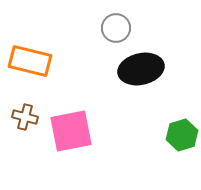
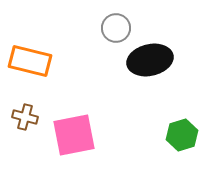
black ellipse: moved 9 px right, 9 px up
pink square: moved 3 px right, 4 px down
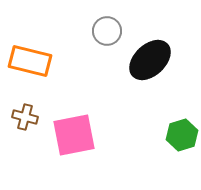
gray circle: moved 9 px left, 3 px down
black ellipse: rotated 30 degrees counterclockwise
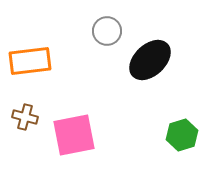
orange rectangle: rotated 21 degrees counterclockwise
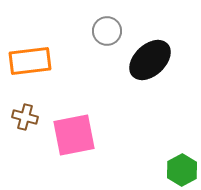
green hexagon: moved 35 px down; rotated 12 degrees counterclockwise
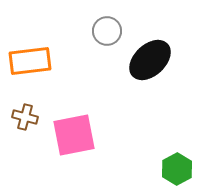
green hexagon: moved 5 px left, 1 px up
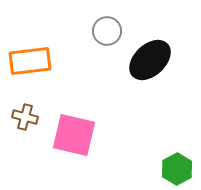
pink square: rotated 24 degrees clockwise
